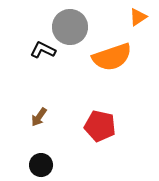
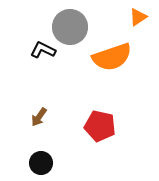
black circle: moved 2 px up
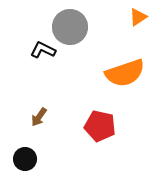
orange semicircle: moved 13 px right, 16 px down
black circle: moved 16 px left, 4 px up
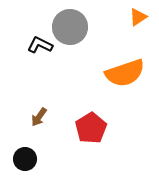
black L-shape: moved 3 px left, 5 px up
red pentagon: moved 9 px left, 2 px down; rotated 28 degrees clockwise
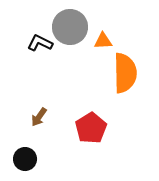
orange triangle: moved 35 px left, 24 px down; rotated 30 degrees clockwise
black L-shape: moved 2 px up
orange semicircle: rotated 72 degrees counterclockwise
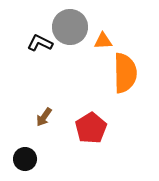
brown arrow: moved 5 px right
